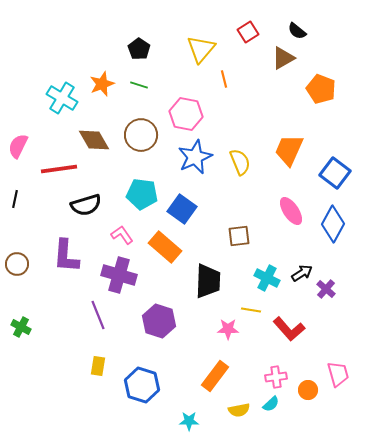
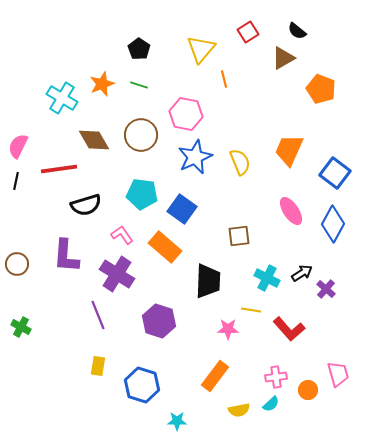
black line at (15, 199): moved 1 px right, 18 px up
purple cross at (119, 275): moved 2 px left, 1 px up; rotated 16 degrees clockwise
cyan star at (189, 421): moved 12 px left
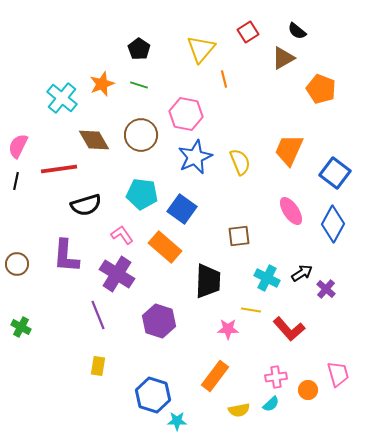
cyan cross at (62, 98): rotated 8 degrees clockwise
blue hexagon at (142, 385): moved 11 px right, 10 px down
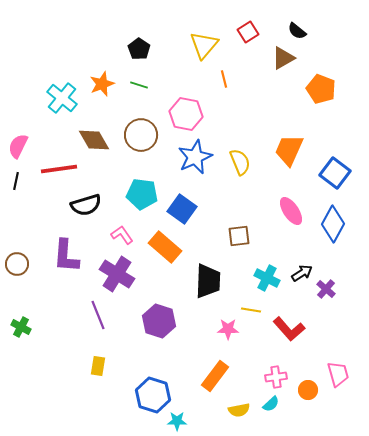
yellow triangle at (201, 49): moved 3 px right, 4 px up
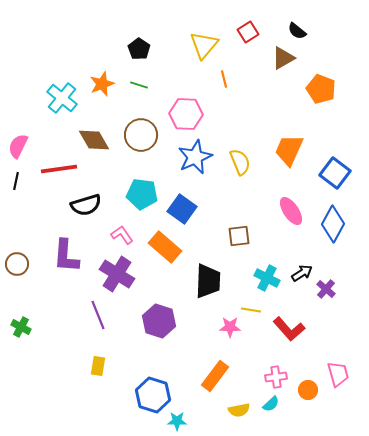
pink hexagon at (186, 114): rotated 8 degrees counterclockwise
pink star at (228, 329): moved 2 px right, 2 px up
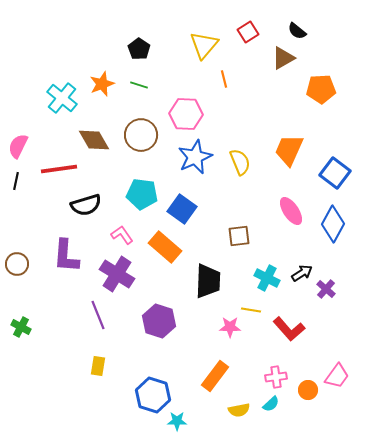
orange pentagon at (321, 89): rotated 24 degrees counterclockwise
pink trapezoid at (338, 374): moved 1 px left, 2 px down; rotated 52 degrees clockwise
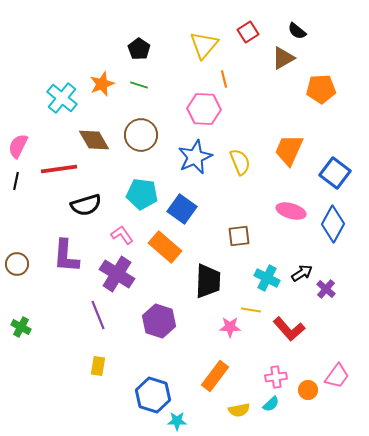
pink hexagon at (186, 114): moved 18 px right, 5 px up
pink ellipse at (291, 211): rotated 40 degrees counterclockwise
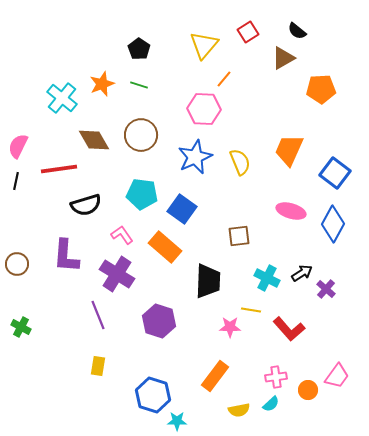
orange line at (224, 79): rotated 54 degrees clockwise
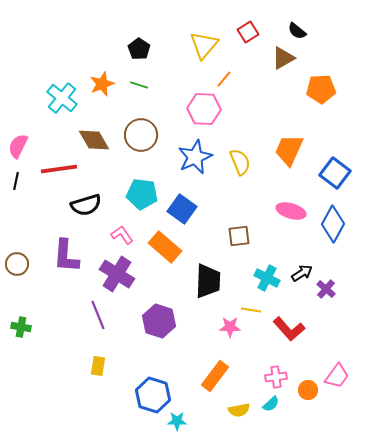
green cross at (21, 327): rotated 18 degrees counterclockwise
